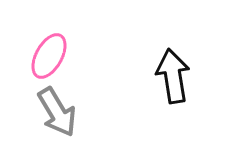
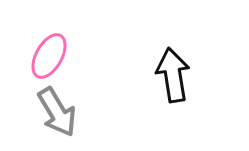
black arrow: moved 1 px up
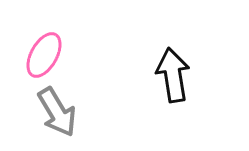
pink ellipse: moved 5 px left, 1 px up
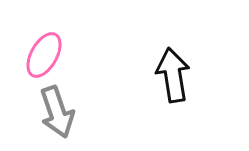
gray arrow: rotated 12 degrees clockwise
